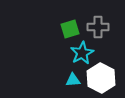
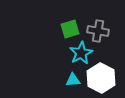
gray cross: moved 4 px down; rotated 10 degrees clockwise
cyan star: moved 1 px left
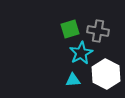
white hexagon: moved 5 px right, 4 px up
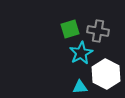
cyan triangle: moved 7 px right, 7 px down
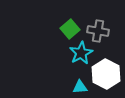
green square: rotated 24 degrees counterclockwise
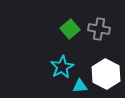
gray cross: moved 1 px right, 2 px up
cyan star: moved 19 px left, 14 px down
cyan triangle: moved 1 px up
